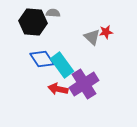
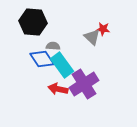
gray semicircle: moved 33 px down
red star: moved 3 px left, 3 px up; rotated 16 degrees clockwise
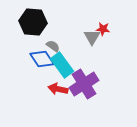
gray triangle: rotated 18 degrees clockwise
gray semicircle: rotated 32 degrees clockwise
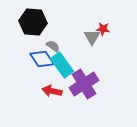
red arrow: moved 6 px left, 2 px down
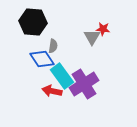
gray semicircle: rotated 64 degrees clockwise
cyan rectangle: moved 11 px down
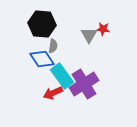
black hexagon: moved 9 px right, 2 px down
gray triangle: moved 3 px left, 2 px up
red arrow: moved 1 px right, 2 px down; rotated 36 degrees counterclockwise
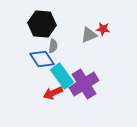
gray triangle: rotated 36 degrees clockwise
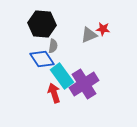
red arrow: moved 1 px right; rotated 96 degrees clockwise
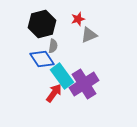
black hexagon: rotated 20 degrees counterclockwise
red star: moved 25 px left, 10 px up; rotated 24 degrees counterclockwise
red arrow: rotated 54 degrees clockwise
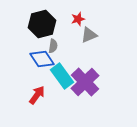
purple cross: moved 1 px right, 2 px up; rotated 12 degrees counterclockwise
red arrow: moved 17 px left, 2 px down
